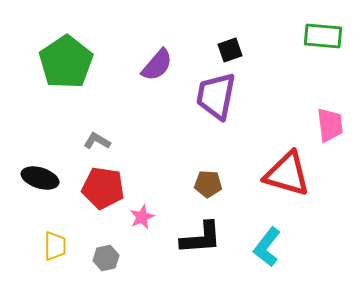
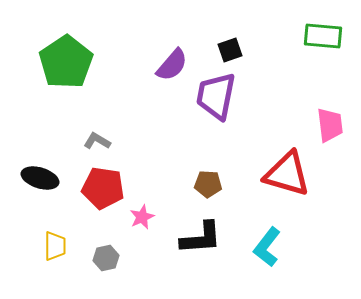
purple semicircle: moved 15 px right
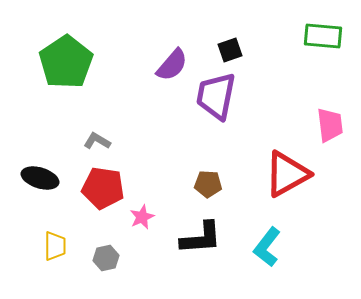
red triangle: rotated 45 degrees counterclockwise
